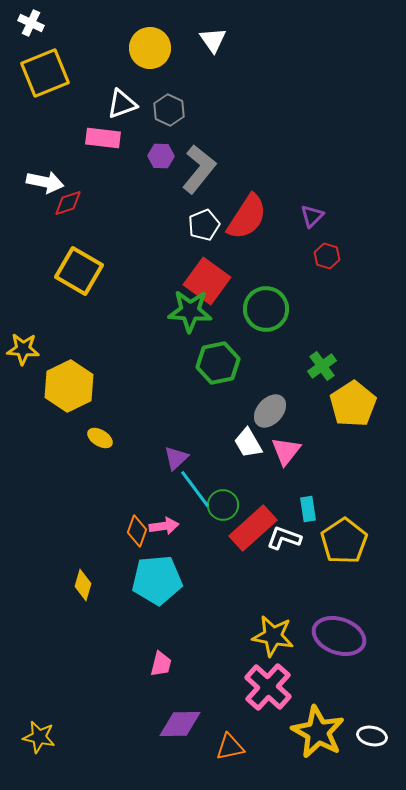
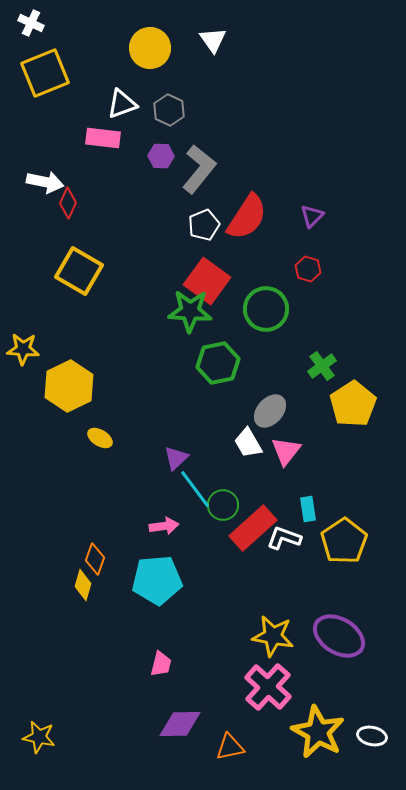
red diamond at (68, 203): rotated 48 degrees counterclockwise
red hexagon at (327, 256): moved 19 px left, 13 px down
orange diamond at (137, 531): moved 42 px left, 28 px down
purple ellipse at (339, 636): rotated 12 degrees clockwise
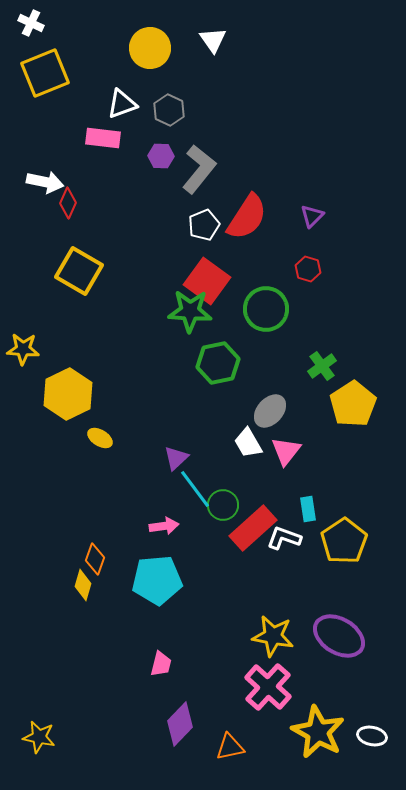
yellow hexagon at (69, 386): moved 1 px left, 8 px down
purple diamond at (180, 724): rotated 45 degrees counterclockwise
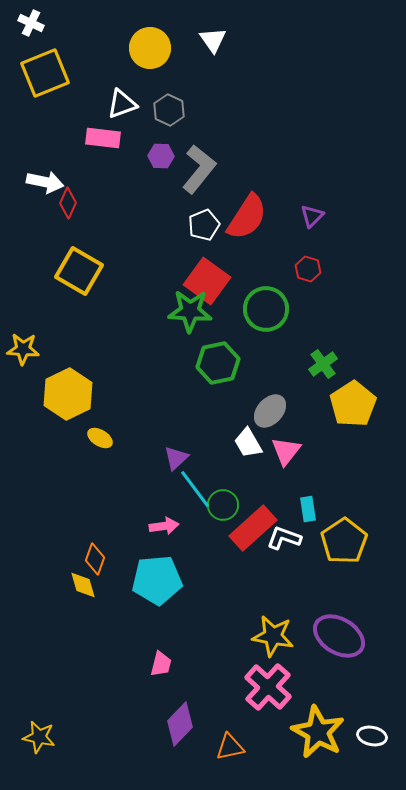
green cross at (322, 366): moved 1 px right, 2 px up
yellow diamond at (83, 585): rotated 32 degrees counterclockwise
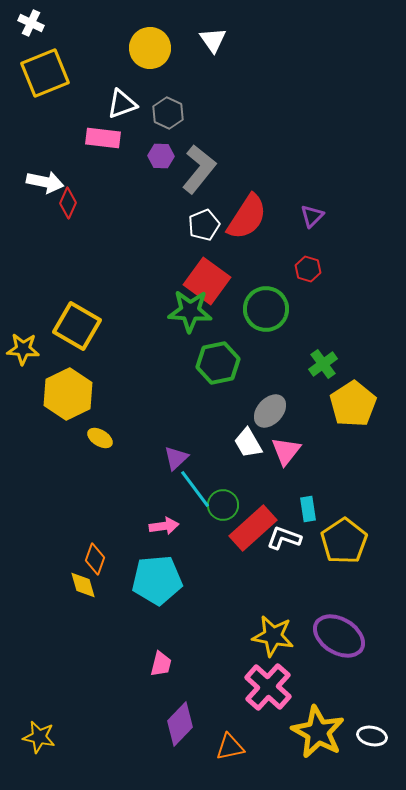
gray hexagon at (169, 110): moved 1 px left, 3 px down
yellow square at (79, 271): moved 2 px left, 55 px down
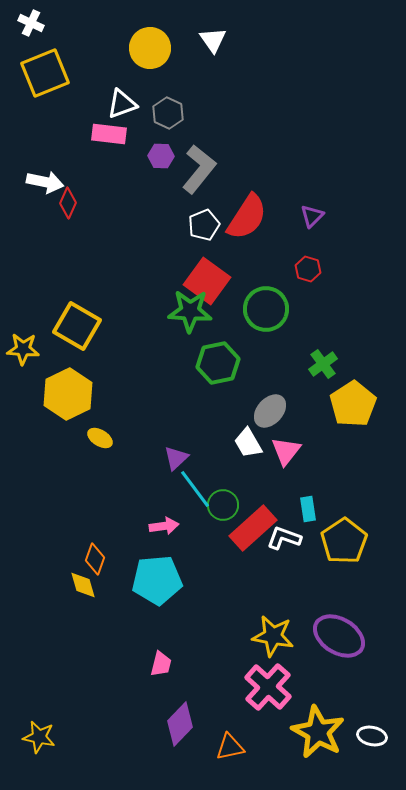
pink rectangle at (103, 138): moved 6 px right, 4 px up
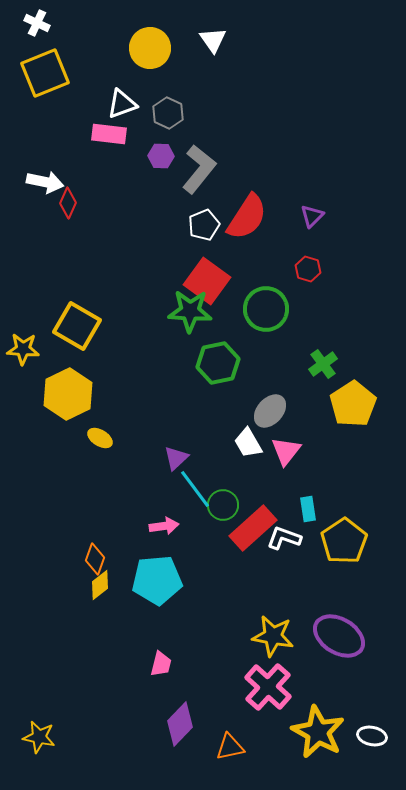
white cross at (31, 23): moved 6 px right
yellow diamond at (83, 585): moved 17 px right; rotated 68 degrees clockwise
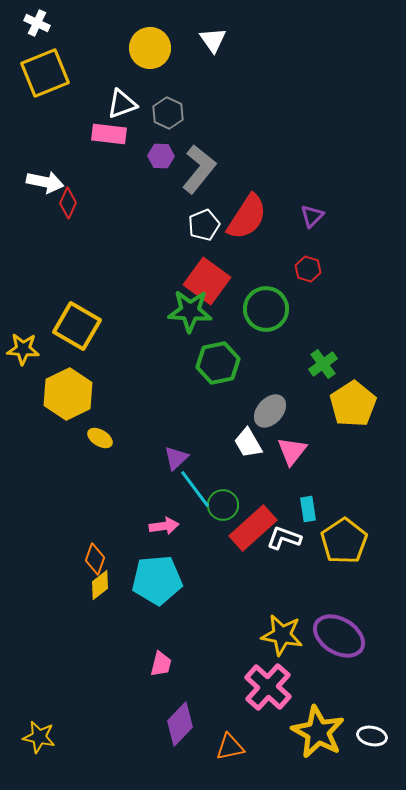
pink triangle at (286, 451): moved 6 px right
yellow star at (273, 636): moved 9 px right, 1 px up
